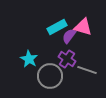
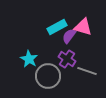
gray line: moved 1 px down
gray circle: moved 2 px left
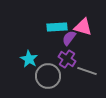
cyan rectangle: rotated 24 degrees clockwise
purple semicircle: moved 2 px down
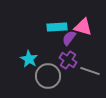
purple cross: moved 1 px right, 1 px down
gray line: moved 3 px right
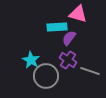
pink triangle: moved 5 px left, 13 px up
cyan star: moved 2 px right, 1 px down
gray circle: moved 2 px left
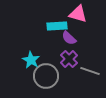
cyan rectangle: moved 1 px up
purple semicircle: rotated 84 degrees counterclockwise
purple cross: moved 1 px right, 1 px up; rotated 12 degrees clockwise
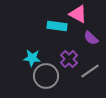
pink triangle: rotated 12 degrees clockwise
cyan rectangle: rotated 12 degrees clockwise
purple semicircle: moved 22 px right
cyan star: moved 1 px right, 2 px up; rotated 24 degrees counterclockwise
gray line: rotated 54 degrees counterclockwise
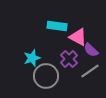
pink triangle: moved 23 px down
purple semicircle: moved 12 px down
cyan star: rotated 24 degrees counterclockwise
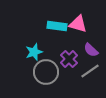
pink triangle: moved 13 px up; rotated 12 degrees counterclockwise
cyan star: moved 2 px right, 6 px up
gray circle: moved 4 px up
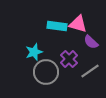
purple semicircle: moved 8 px up
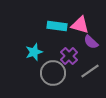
pink triangle: moved 2 px right, 1 px down
purple cross: moved 3 px up
gray circle: moved 7 px right, 1 px down
